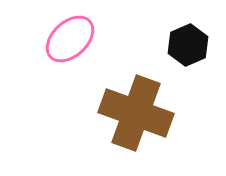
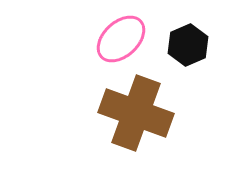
pink ellipse: moved 51 px right
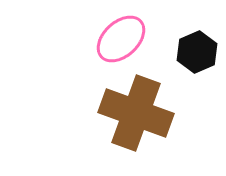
black hexagon: moved 9 px right, 7 px down
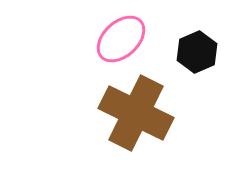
brown cross: rotated 6 degrees clockwise
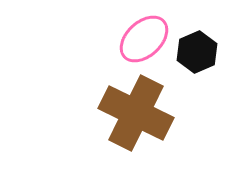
pink ellipse: moved 23 px right
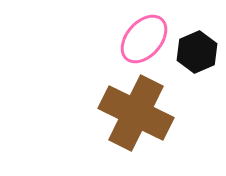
pink ellipse: rotated 6 degrees counterclockwise
